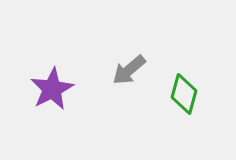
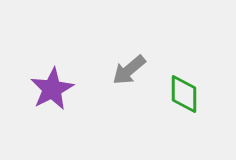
green diamond: rotated 15 degrees counterclockwise
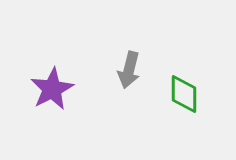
gray arrow: rotated 36 degrees counterclockwise
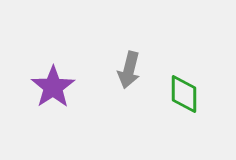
purple star: moved 1 px right, 2 px up; rotated 6 degrees counterclockwise
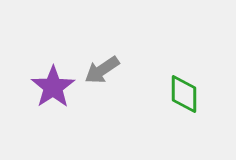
gray arrow: moved 27 px left; rotated 42 degrees clockwise
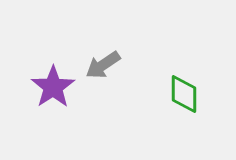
gray arrow: moved 1 px right, 5 px up
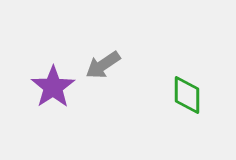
green diamond: moved 3 px right, 1 px down
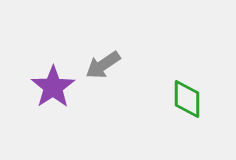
green diamond: moved 4 px down
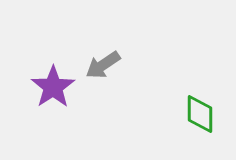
green diamond: moved 13 px right, 15 px down
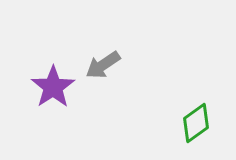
green diamond: moved 4 px left, 9 px down; rotated 54 degrees clockwise
